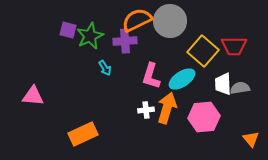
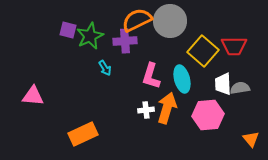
cyan ellipse: rotated 72 degrees counterclockwise
pink hexagon: moved 4 px right, 2 px up
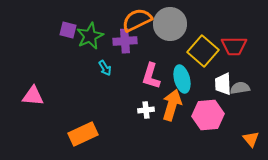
gray circle: moved 3 px down
orange arrow: moved 5 px right, 3 px up
